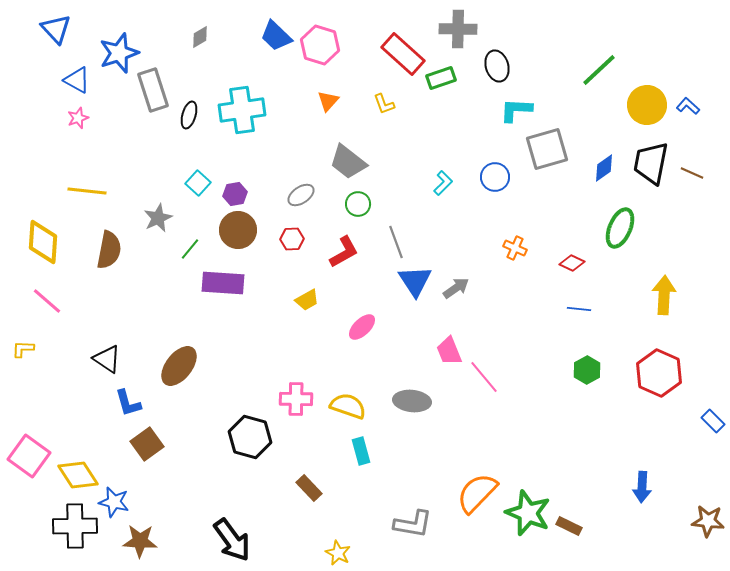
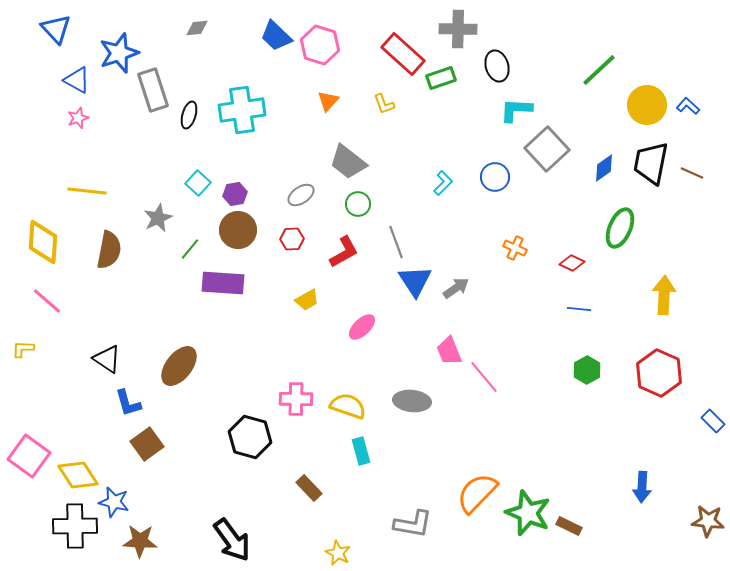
gray diamond at (200, 37): moved 3 px left, 9 px up; rotated 25 degrees clockwise
gray square at (547, 149): rotated 27 degrees counterclockwise
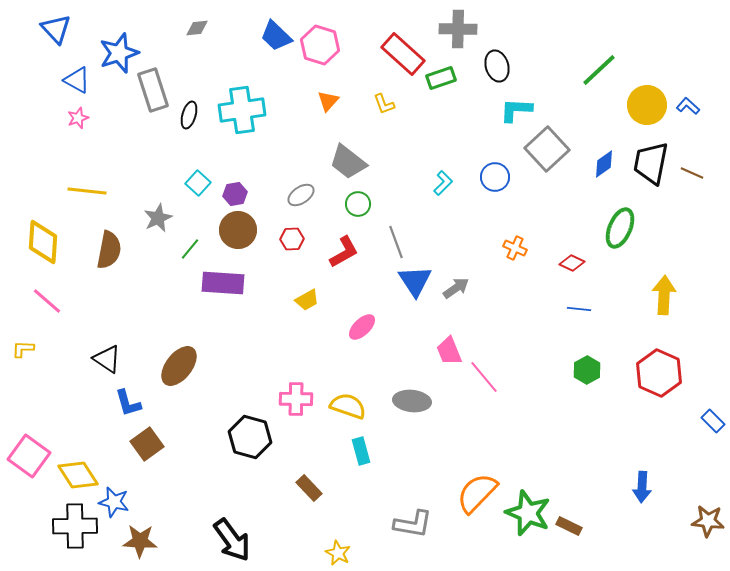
blue diamond at (604, 168): moved 4 px up
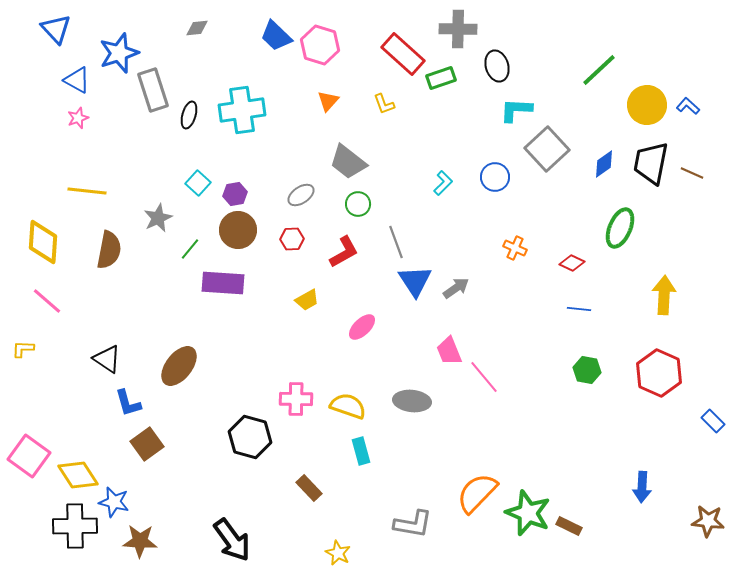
green hexagon at (587, 370): rotated 20 degrees counterclockwise
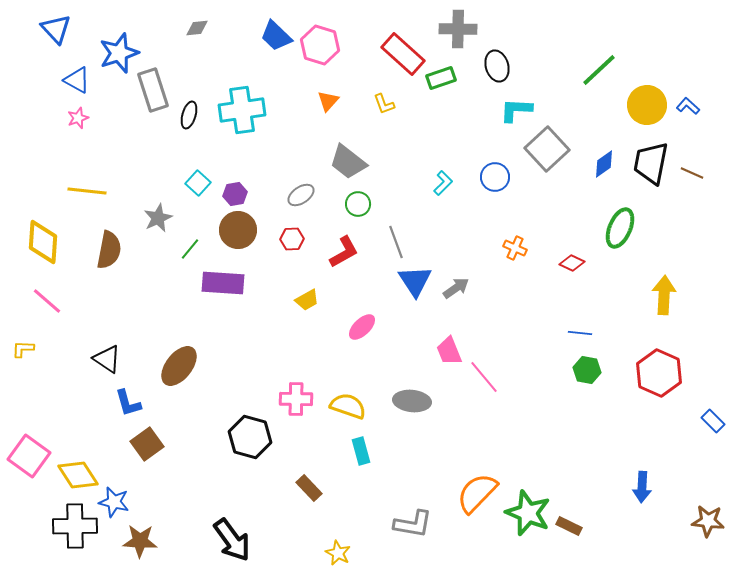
blue line at (579, 309): moved 1 px right, 24 px down
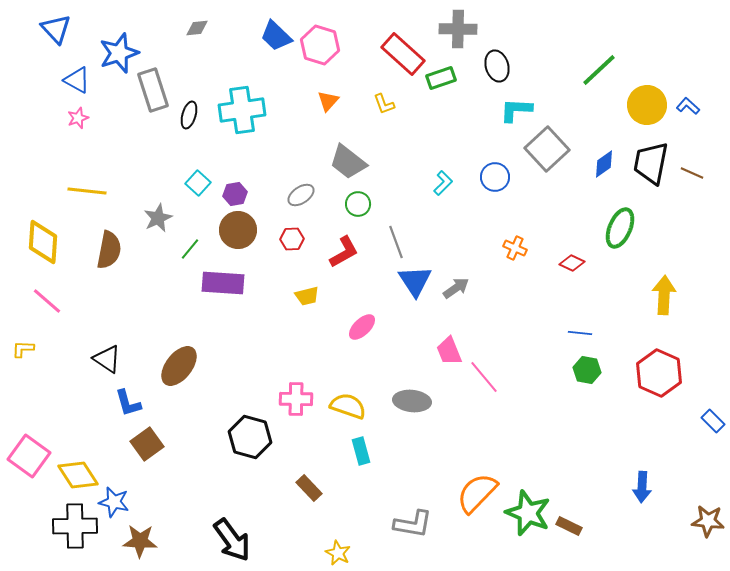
yellow trapezoid at (307, 300): moved 4 px up; rotated 15 degrees clockwise
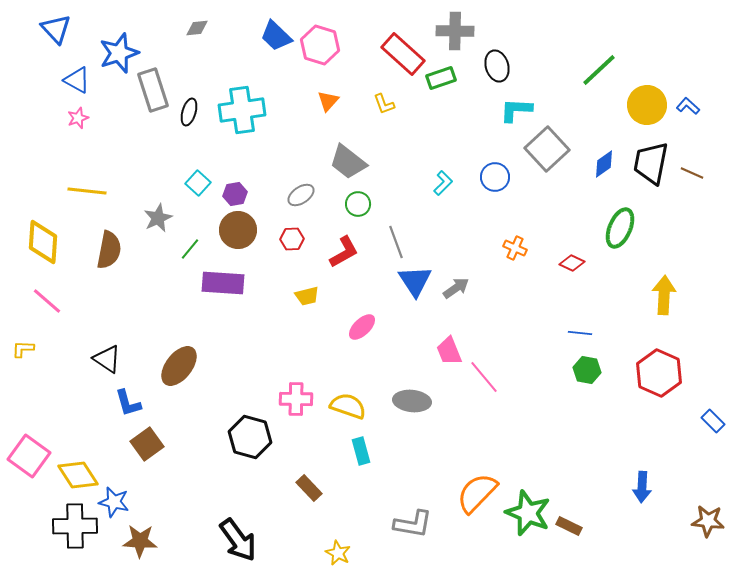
gray cross at (458, 29): moved 3 px left, 2 px down
black ellipse at (189, 115): moved 3 px up
black arrow at (232, 540): moved 6 px right
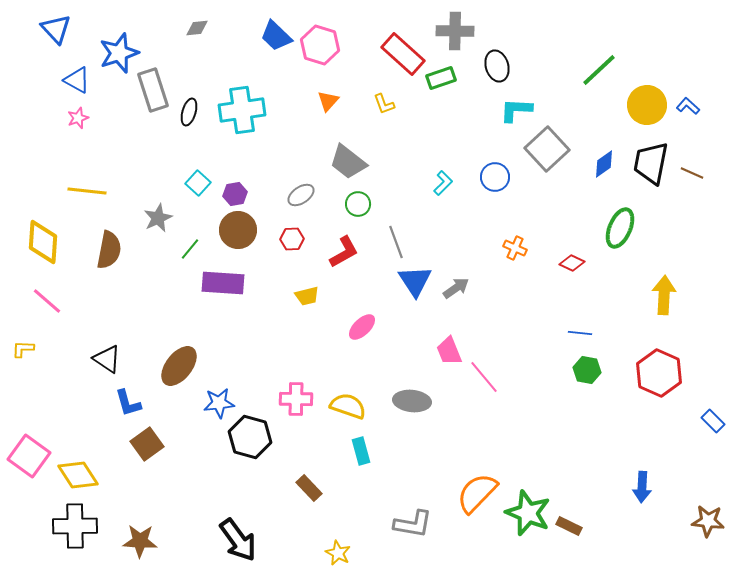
blue star at (114, 502): moved 105 px right, 99 px up; rotated 20 degrees counterclockwise
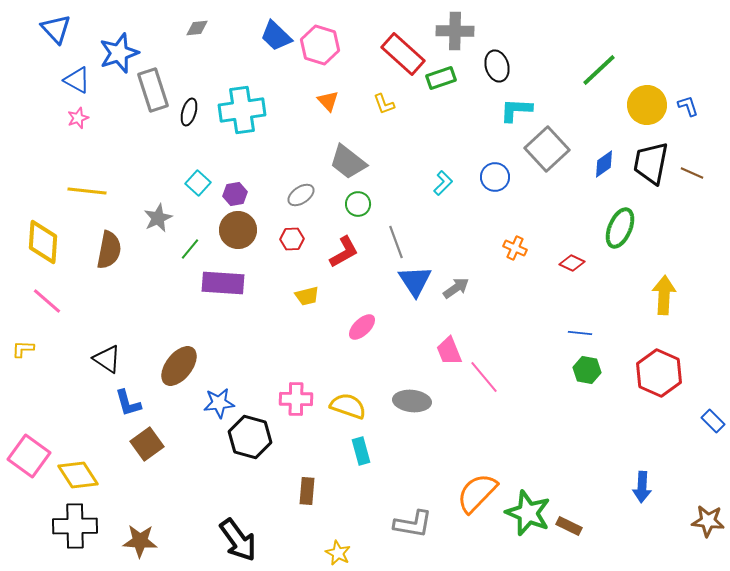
orange triangle at (328, 101): rotated 25 degrees counterclockwise
blue L-shape at (688, 106): rotated 30 degrees clockwise
brown rectangle at (309, 488): moved 2 px left, 3 px down; rotated 48 degrees clockwise
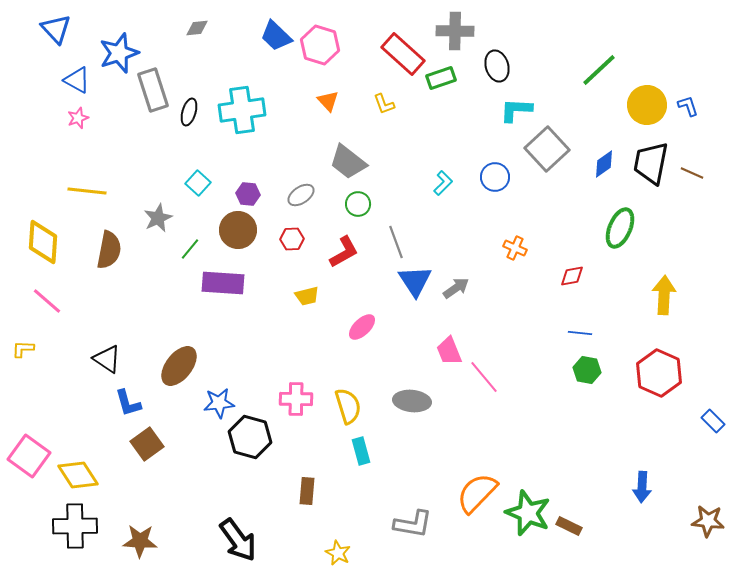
purple hexagon at (235, 194): moved 13 px right; rotated 15 degrees clockwise
red diamond at (572, 263): moved 13 px down; rotated 35 degrees counterclockwise
yellow semicircle at (348, 406): rotated 54 degrees clockwise
